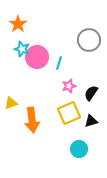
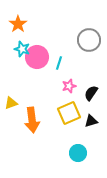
cyan circle: moved 1 px left, 4 px down
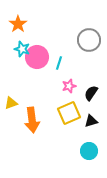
cyan circle: moved 11 px right, 2 px up
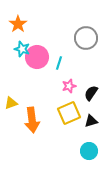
gray circle: moved 3 px left, 2 px up
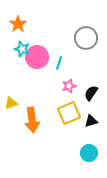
cyan circle: moved 2 px down
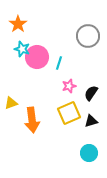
gray circle: moved 2 px right, 2 px up
